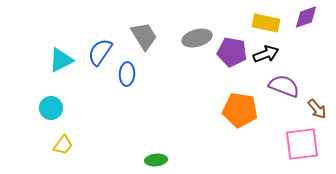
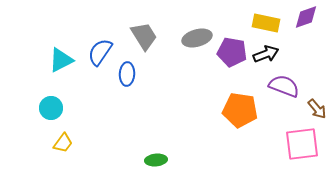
yellow trapezoid: moved 2 px up
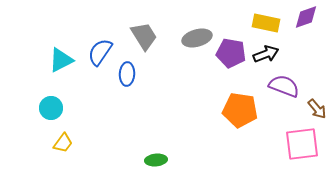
purple pentagon: moved 1 px left, 1 px down
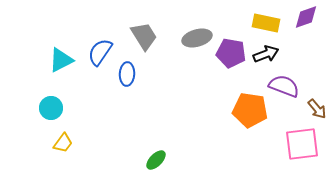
orange pentagon: moved 10 px right
green ellipse: rotated 40 degrees counterclockwise
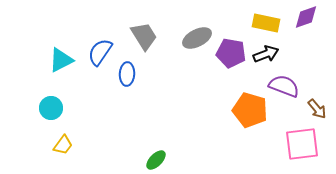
gray ellipse: rotated 12 degrees counterclockwise
orange pentagon: rotated 8 degrees clockwise
yellow trapezoid: moved 2 px down
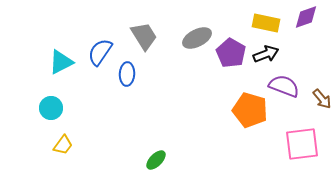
purple pentagon: rotated 20 degrees clockwise
cyan triangle: moved 2 px down
brown arrow: moved 5 px right, 10 px up
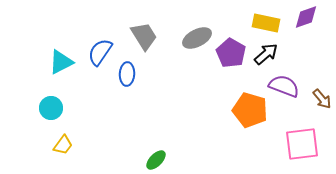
black arrow: rotated 20 degrees counterclockwise
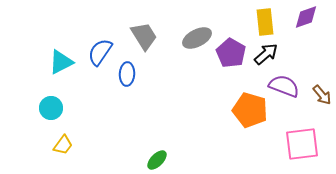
yellow rectangle: moved 1 px left, 1 px up; rotated 72 degrees clockwise
brown arrow: moved 4 px up
green ellipse: moved 1 px right
